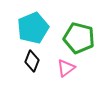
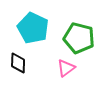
cyan pentagon: rotated 24 degrees counterclockwise
black diamond: moved 14 px left, 2 px down; rotated 20 degrees counterclockwise
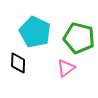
cyan pentagon: moved 2 px right, 4 px down
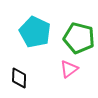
black diamond: moved 1 px right, 15 px down
pink triangle: moved 3 px right, 1 px down
